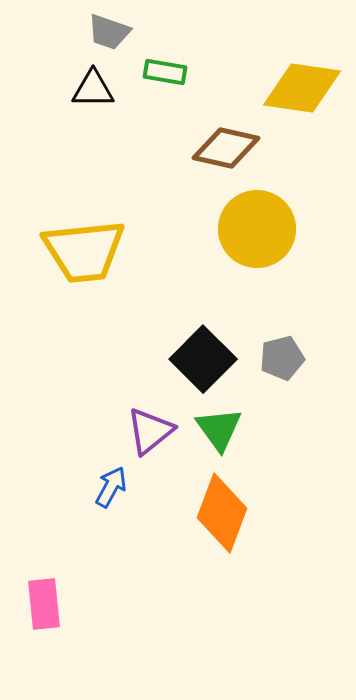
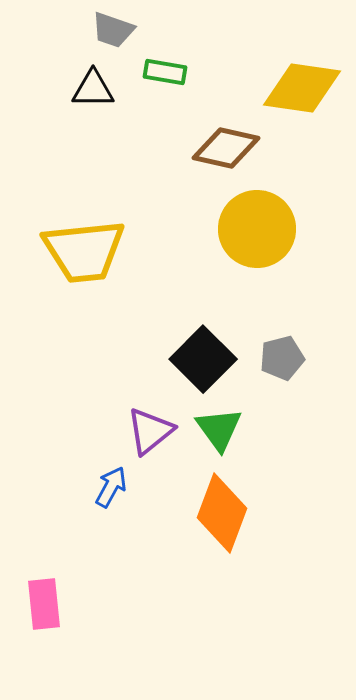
gray trapezoid: moved 4 px right, 2 px up
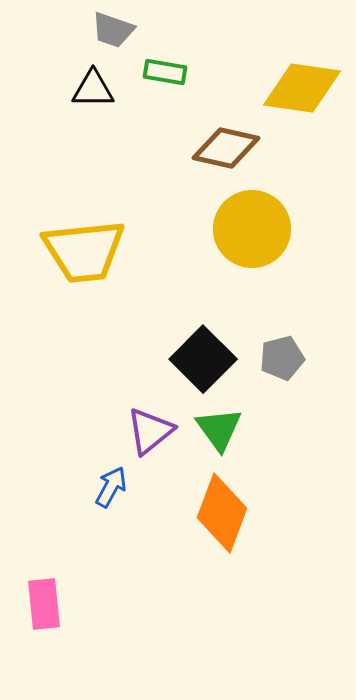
yellow circle: moved 5 px left
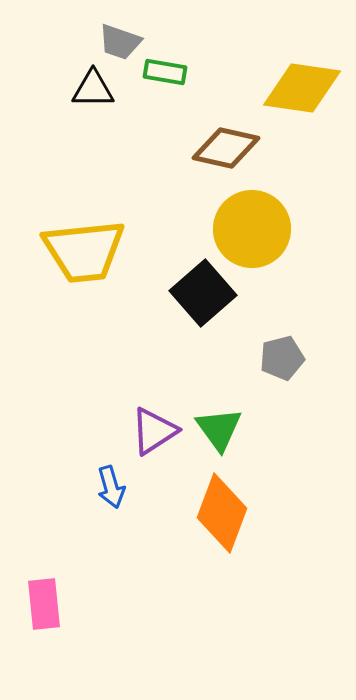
gray trapezoid: moved 7 px right, 12 px down
black square: moved 66 px up; rotated 4 degrees clockwise
purple triangle: moved 4 px right; rotated 6 degrees clockwise
blue arrow: rotated 135 degrees clockwise
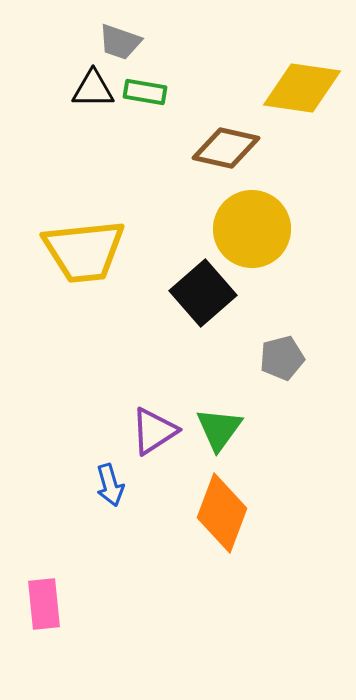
green rectangle: moved 20 px left, 20 px down
green triangle: rotated 12 degrees clockwise
blue arrow: moved 1 px left, 2 px up
